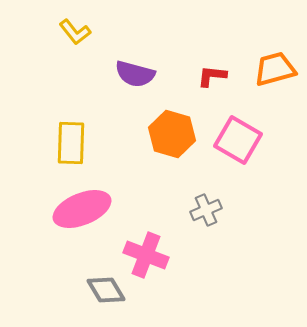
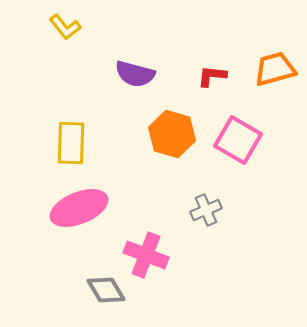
yellow L-shape: moved 10 px left, 5 px up
pink ellipse: moved 3 px left, 1 px up
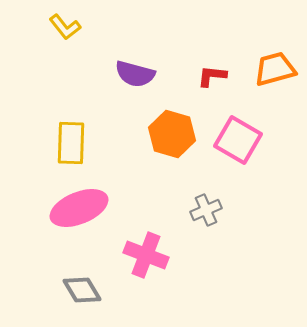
gray diamond: moved 24 px left
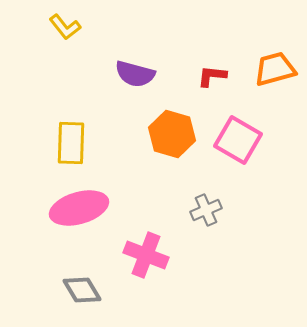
pink ellipse: rotated 6 degrees clockwise
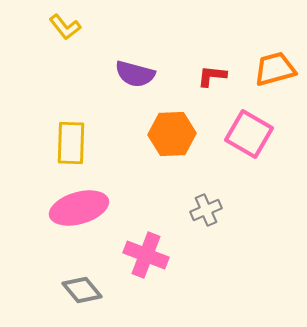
orange hexagon: rotated 18 degrees counterclockwise
pink square: moved 11 px right, 6 px up
gray diamond: rotated 9 degrees counterclockwise
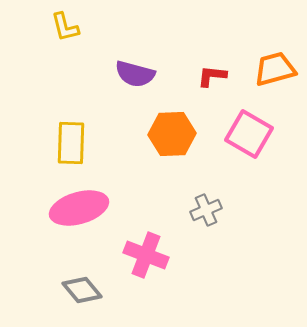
yellow L-shape: rotated 24 degrees clockwise
